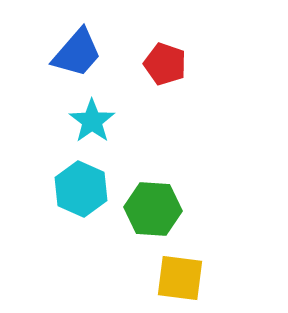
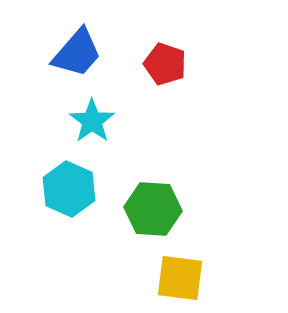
cyan hexagon: moved 12 px left
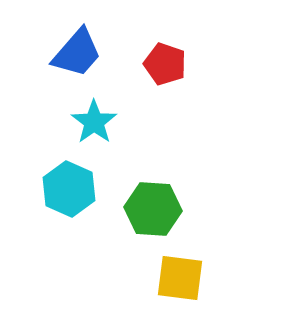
cyan star: moved 2 px right, 1 px down
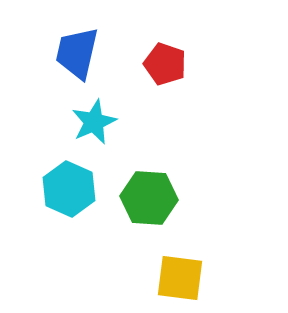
blue trapezoid: rotated 152 degrees clockwise
cyan star: rotated 12 degrees clockwise
green hexagon: moved 4 px left, 11 px up
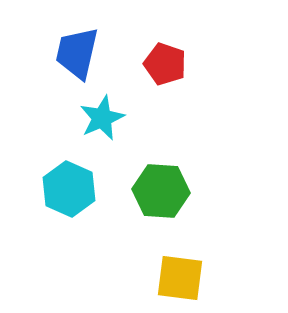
cyan star: moved 8 px right, 4 px up
green hexagon: moved 12 px right, 7 px up
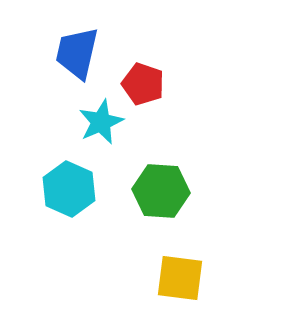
red pentagon: moved 22 px left, 20 px down
cyan star: moved 1 px left, 4 px down
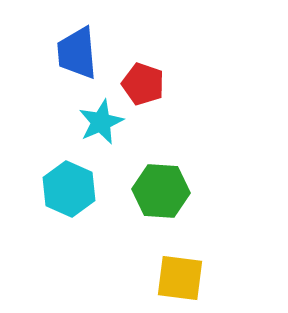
blue trapezoid: rotated 18 degrees counterclockwise
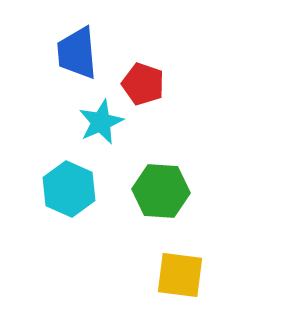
yellow square: moved 3 px up
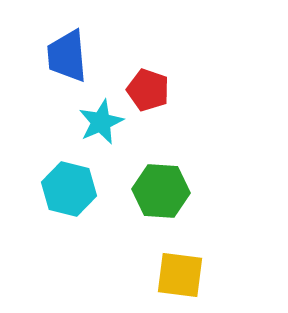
blue trapezoid: moved 10 px left, 3 px down
red pentagon: moved 5 px right, 6 px down
cyan hexagon: rotated 10 degrees counterclockwise
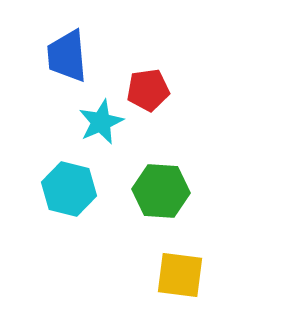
red pentagon: rotated 27 degrees counterclockwise
